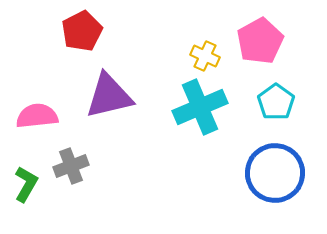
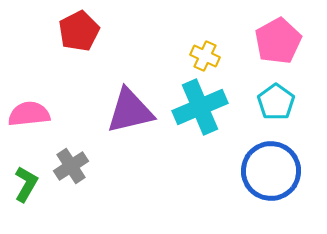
red pentagon: moved 3 px left
pink pentagon: moved 18 px right
purple triangle: moved 21 px right, 15 px down
pink semicircle: moved 8 px left, 2 px up
gray cross: rotated 12 degrees counterclockwise
blue circle: moved 4 px left, 2 px up
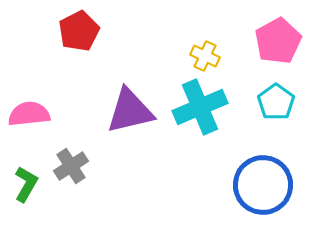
blue circle: moved 8 px left, 14 px down
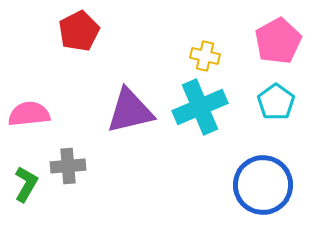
yellow cross: rotated 12 degrees counterclockwise
gray cross: moved 3 px left; rotated 28 degrees clockwise
